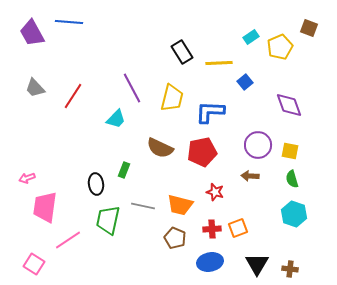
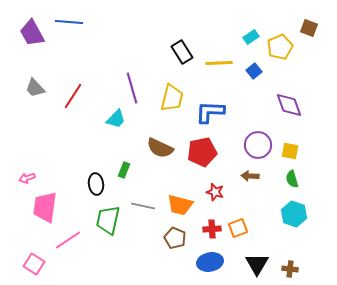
blue square: moved 9 px right, 11 px up
purple line: rotated 12 degrees clockwise
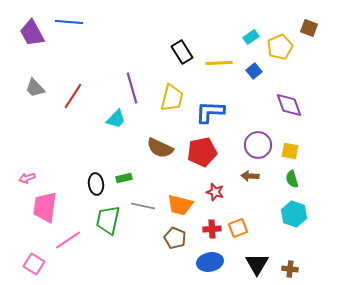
green rectangle: moved 8 px down; rotated 56 degrees clockwise
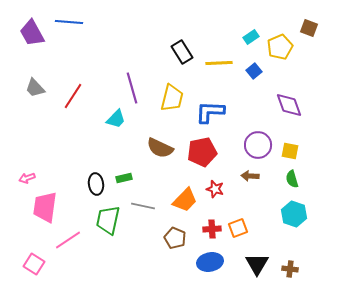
red star: moved 3 px up
orange trapezoid: moved 5 px right, 5 px up; rotated 60 degrees counterclockwise
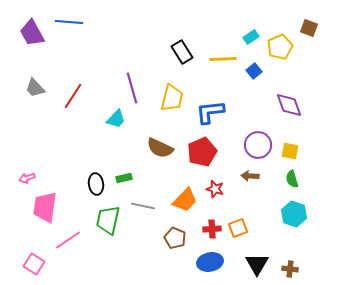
yellow line: moved 4 px right, 4 px up
blue L-shape: rotated 8 degrees counterclockwise
red pentagon: rotated 12 degrees counterclockwise
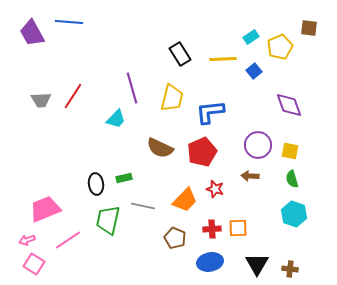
brown square: rotated 12 degrees counterclockwise
black rectangle: moved 2 px left, 2 px down
gray trapezoid: moved 6 px right, 12 px down; rotated 50 degrees counterclockwise
pink arrow: moved 62 px down
pink trapezoid: moved 2 px down; rotated 60 degrees clockwise
orange square: rotated 18 degrees clockwise
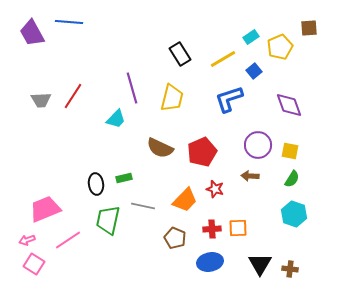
brown square: rotated 12 degrees counterclockwise
yellow line: rotated 28 degrees counterclockwise
blue L-shape: moved 19 px right, 13 px up; rotated 12 degrees counterclockwise
green semicircle: rotated 132 degrees counterclockwise
black triangle: moved 3 px right
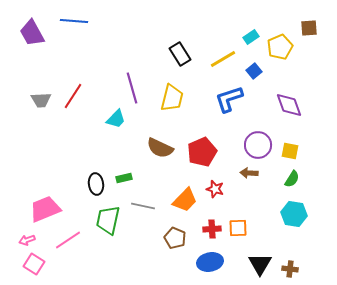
blue line: moved 5 px right, 1 px up
brown arrow: moved 1 px left, 3 px up
cyan hexagon: rotated 10 degrees counterclockwise
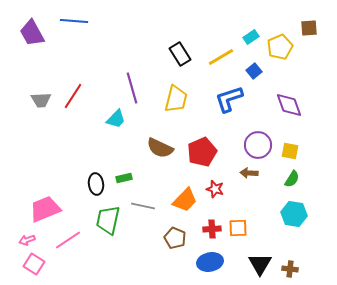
yellow line: moved 2 px left, 2 px up
yellow trapezoid: moved 4 px right, 1 px down
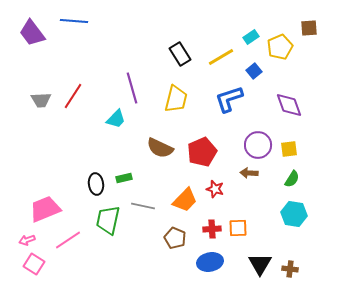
purple trapezoid: rotated 8 degrees counterclockwise
yellow square: moved 1 px left, 2 px up; rotated 18 degrees counterclockwise
